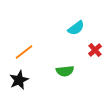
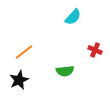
cyan semicircle: moved 3 px left, 11 px up; rotated 12 degrees counterclockwise
red cross: rotated 24 degrees counterclockwise
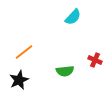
red cross: moved 10 px down
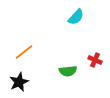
cyan semicircle: moved 3 px right
green semicircle: moved 3 px right
black star: moved 2 px down
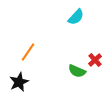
orange line: moved 4 px right; rotated 18 degrees counterclockwise
red cross: rotated 24 degrees clockwise
green semicircle: moved 9 px right; rotated 30 degrees clockwise
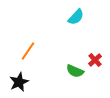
orange line: moved 1 px up
green semicircle: moved 2 px left
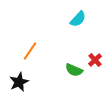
cyan semicircle: moved 2 px right, 2 px down
orange line: moved 2 px right
green semicircle: moved 1 px left, 1 px up
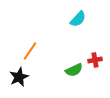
red cross: rotated 32 degrees clockwise
green semicircle: rotated 48 degrees counterclockwise
black star: moved 5 px up
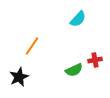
orange line: moved 2 px right, 5 px up
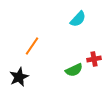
red cross: moved 1 px left, 1 px up
